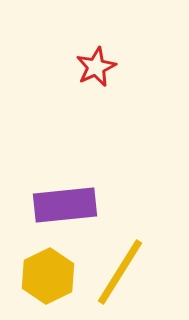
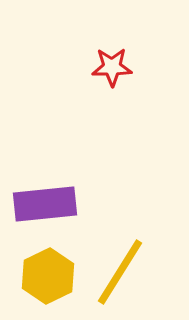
red star: moved 16 px right; rotated 24 degrees clockwise
purple rectangle: moved 20 px left, 1 px up
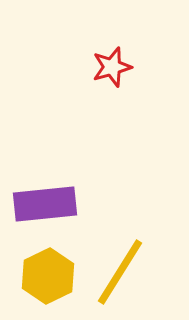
red star: rotated 15 degrees counterclockwise
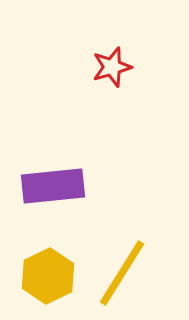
purple rectangle: moved 8 px right, 18 px up
yellow line: moved 2 px right, 1 px down
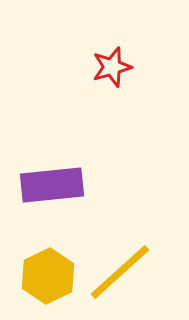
purple rectangle: moved 1 px left, 1 px up
yellow line: moved 2 px left, 1 px up; rotated 16 degrees clockwise
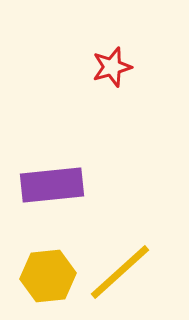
yellow hexagon: rotated 20 degrees clockwise
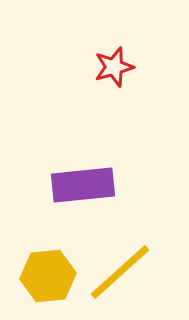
red star: moved 2 px right
purple rectangle: moved 31 px right
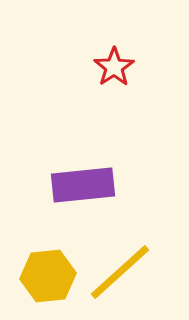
red star: rotated 18 degrees counterclockwise
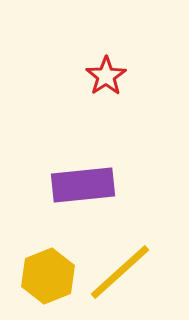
red star: moved 8 px left, 9 px down
yellow hexagon: rotated 16 degrees counterclockwise
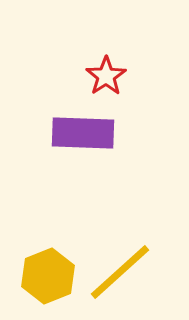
purple rectangle: moved 52 px up; rotated 8 degrees clockwise
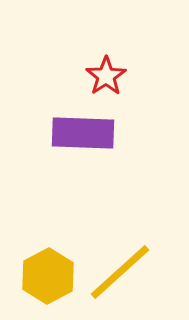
yellow hexagon: rotated 6 degrees counterclockwise
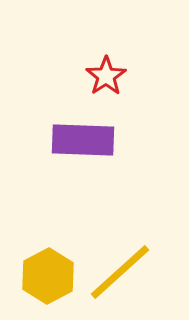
purple rectangle: moved 7 px down
